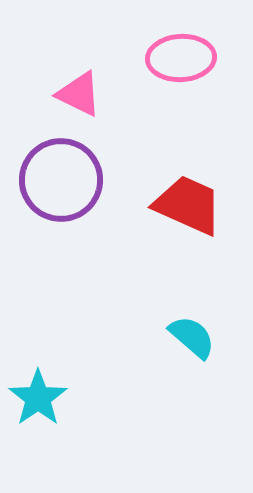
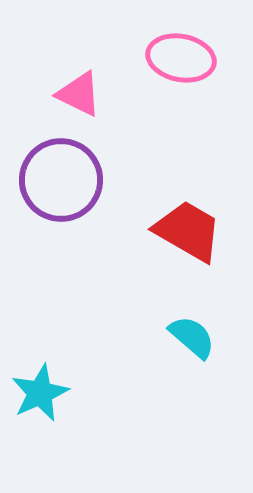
pink ellipse: rotated 14 degrees clockwise
red trapezoid: moved 26 px down; rotated 6 degrees clockwise
cyan star: moved 2 px right, 5 px up; rotated 10 degrees clockwise
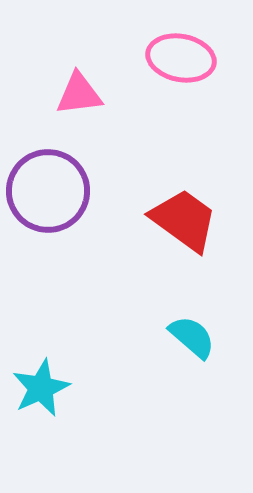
pink triangle: rotated 33 degrees counterclockwise
purple circle: moved 13 px left, 11 px down
red trapezoid: moved 4 px left, 11 px up; rotated 6 degrees clockwise
cyan star: moved 1 px right, 5 px up
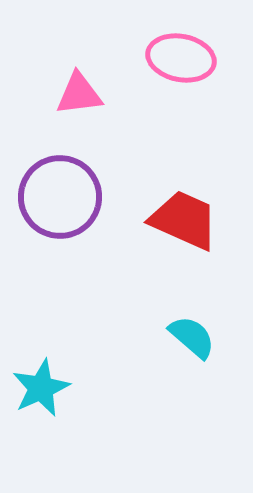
purple circle: moved 12 px right, 6 px down
red trapezoid: rotated 12 degrees counterclockwise
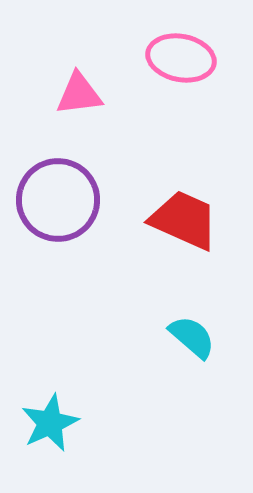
purple circle: moved 2 px left, 3 px down
cyan star: moved 9 px right, 35 px down
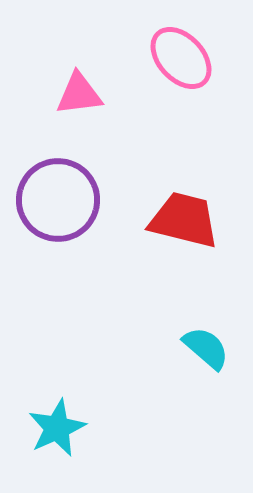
pink ellipse: rotated 36 degrees clockwise
red trapezoid: rotated 10 degrees counterclockwise
cyan semicircle: moved 14 px right, 11 px down
cyan star: moved 7 px right, 5 px down
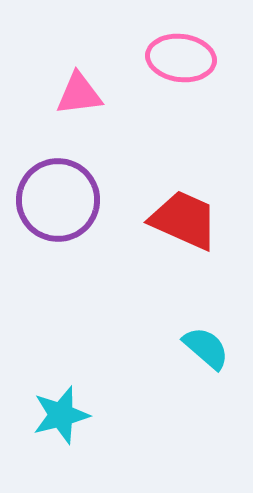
pink ellipse: rotated 40 degrees counterclockwise
red trapezoid: rotated 10 degrees clockwise
cyan star: moved 4 px right, 13 px up; rotated 10 degrees clockwise
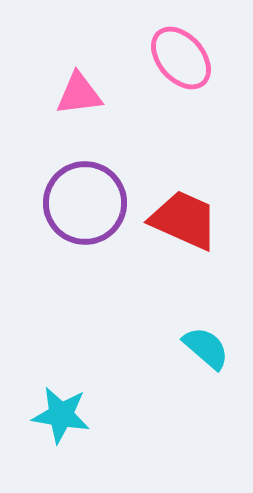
pink ellipse: rotated 42 degrees clockwise
purple circle: moved 27 px right, 3 px down
cyan star: rotated 24 degrees clockwise
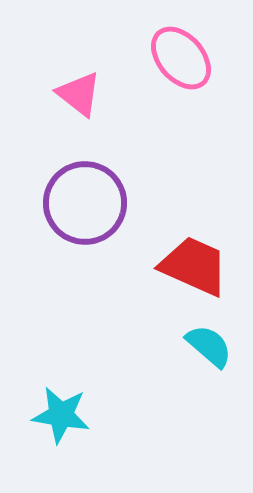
pink triangle: rotated 45 degrees clockwise
red trapezoid: moved 10 px right, 46 px down
cyan semicircle: moved 3 px right, 2 px up
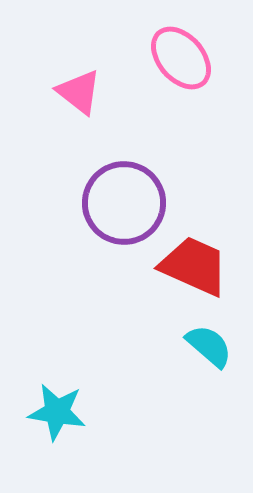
pink triangle: moved 2 px up
purple circle: moved 39 px right
cyan star: moved 4 px left, 3 px up
